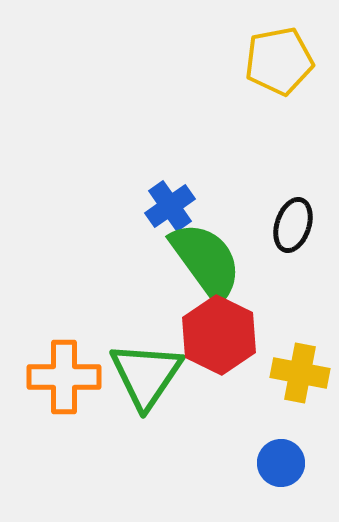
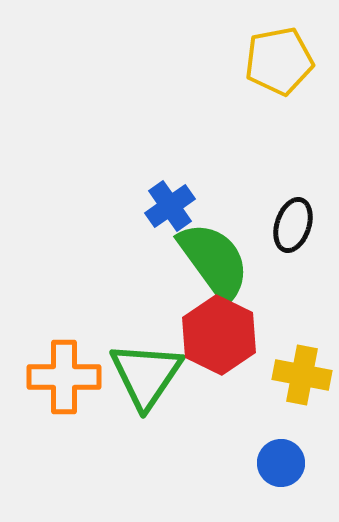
green semicircle: moved 8 px right
yellow cross: moved 2 px right, 2 px down
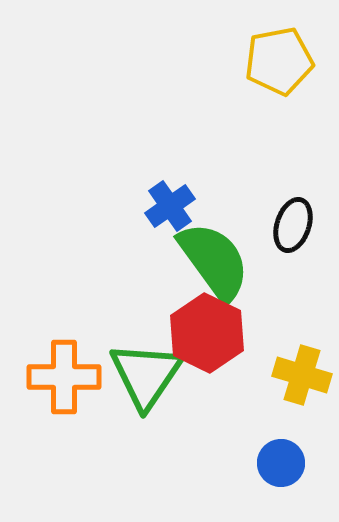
red hexagon: moved 12 px left, 2 px up
yellow cross: rotated 6 degrees clockwise
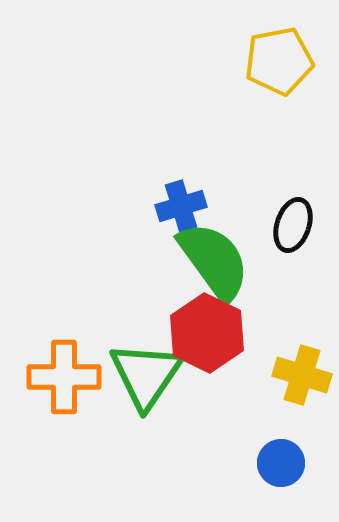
blue cross: moved 11 px right; rotated 18 degrees clockwise
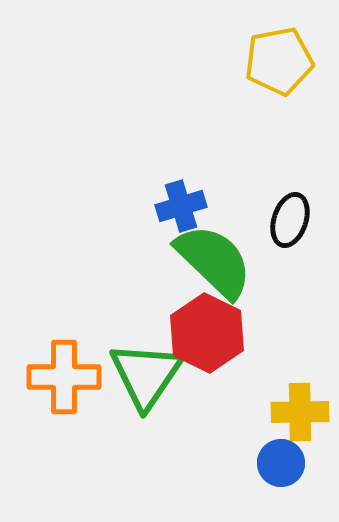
black ellipse: moved 3 px left, 5 px up
green semicircle: rotated 10 degrees counterclockwise
yellow cross: moved 2 px left, 37 px down; rotated 18 degrees counterclockwise
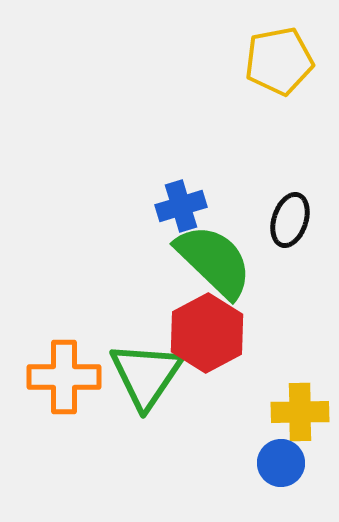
red hexagon: rotated 6 degrees clockwise
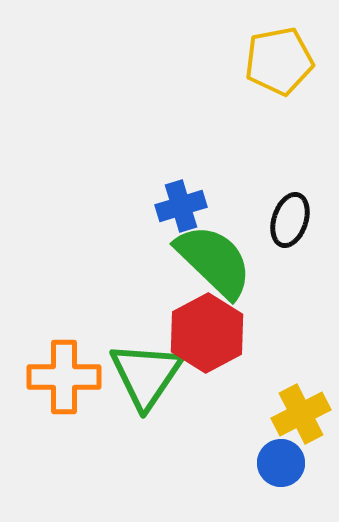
yellow cross: moved 1 px right, 2 px down; rotated 26 degrees counterclockwise
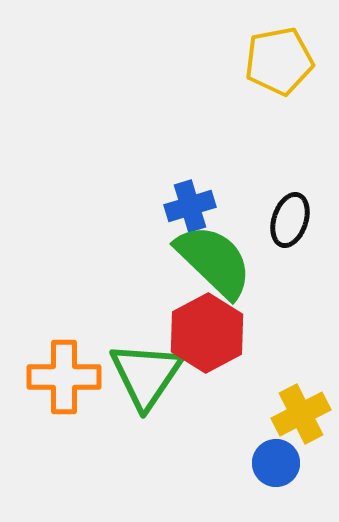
blue cross: moved 9 px right
blue circle: moved 5 px left
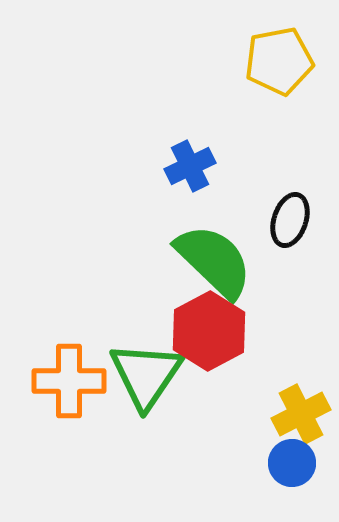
blue cross: moved 40 px up; rotated 9 degrees counterclockwise
red hexagon: moved 2 px right, 2 px up
orange cross: moved 5 px right, 4 px down
blue circle: moved 16 px right
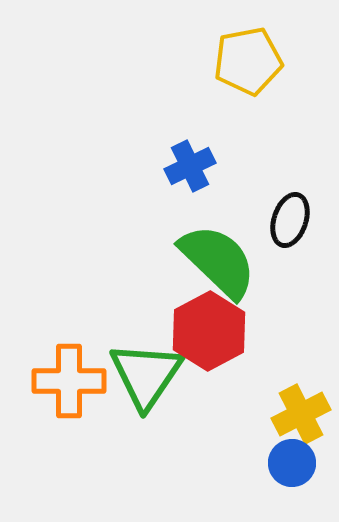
yellow pentagon: moved 31 px left
green semicircle: moved 4 px right
